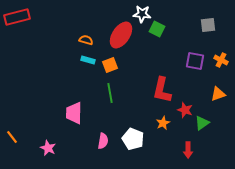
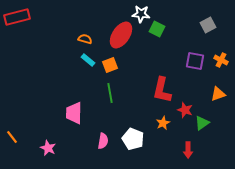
white star: moved 1 px left
gray square: rotated 21 degrees counterclockwise
orange semicircle: moved 1 px left, 1 px up
cyan rectangle: rotated 24 degrees clockwise
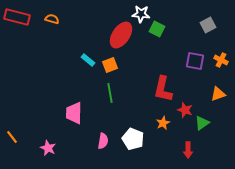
red rectangle: rotated 30 degrees clockwise
orange semicircle: moved 33 px left, 20 px up
red L-shape: moved 1 px right, 1 px up
